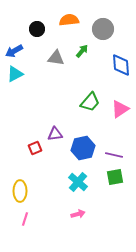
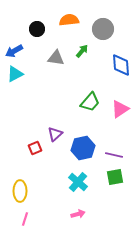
purple triangle: rotated 35 degrees counterclockwise
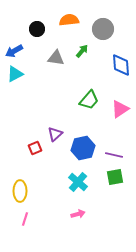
green trapezoid: moved 1 px left, 2 px up
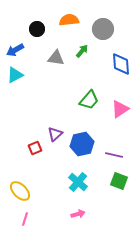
blue arrow: moved 1 px right, 1 px up
blue diamond: moved 1 px up
cyan triangle: moved 1 px down
blue hexagon: moved 1 px left, 4 px up
green square: moved 4 px right, 4 px down; rotated 30 degrees clockwise
yellow ellipse: rotated 45 degrees counterclockwise
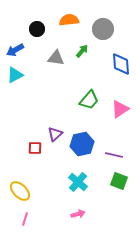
red square: rotated 24 degrees clockwise
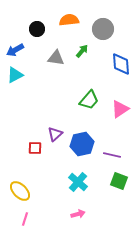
purple line: moved 2 px left
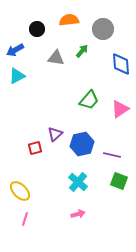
cyan triangle: moved 2 px right, 1 px down
red square: rotated 16 degrees counterclockwise
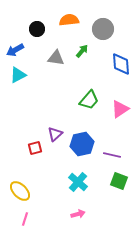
cyan triangle: moved 1 px right, 1 px up
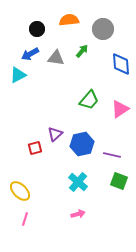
blue arrow: moved 15 px right, 4 px down
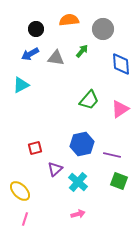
black circle: moved 1 px left
cyan triangle: moved 3 px right, 10 px down
purple triangle: moved 35 px down
